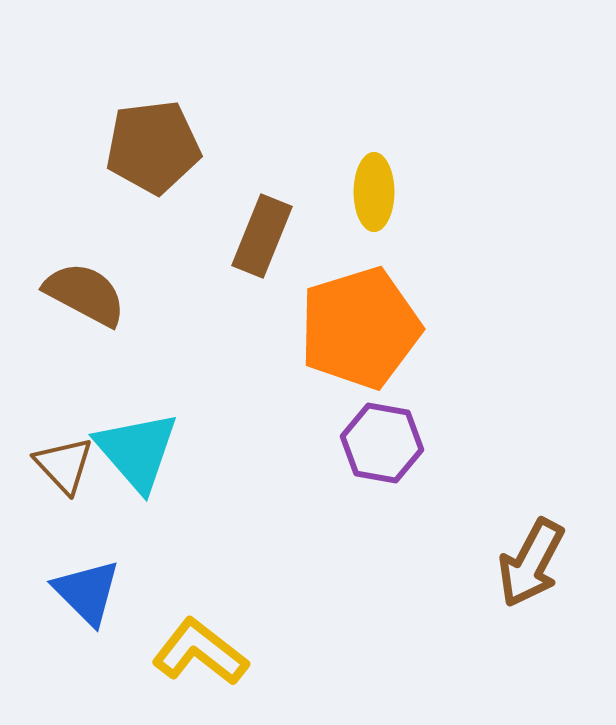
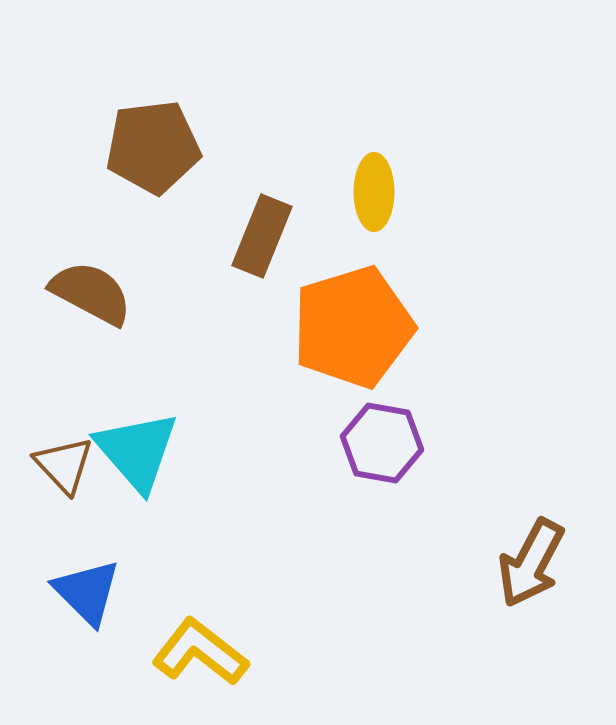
brown semicircle: moved 6 px right, 1 px up
orange pentagon: moved 7 px left, 1 px up
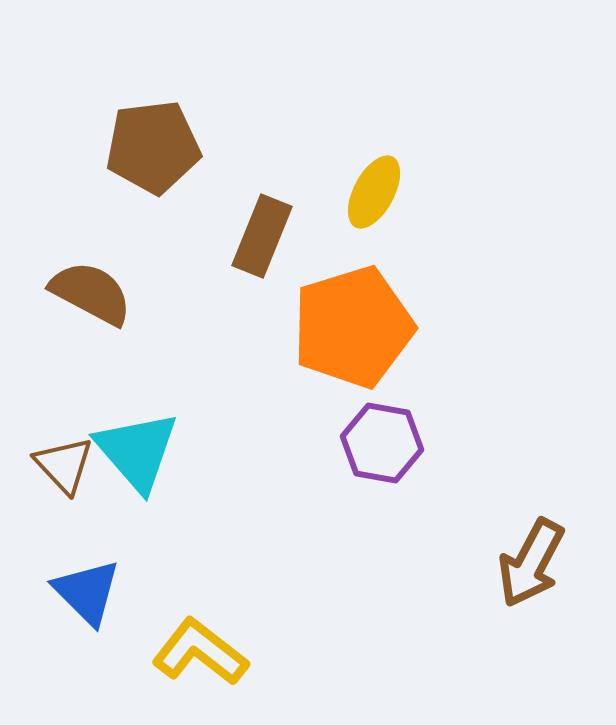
yellow ellipse: rotated 28 degrees clockwise
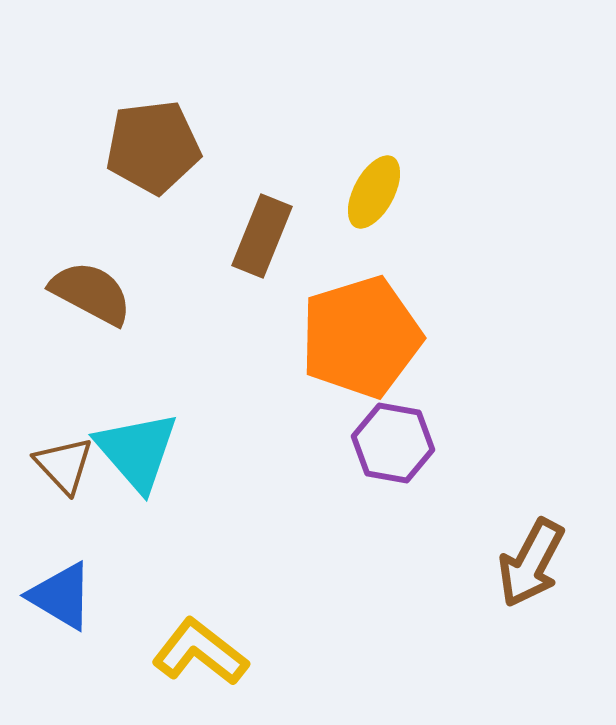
orange pentagon: moved 8 px right, 10 px down
purple hexagon: moved 11 px right
blue triangle: moved 26 px left, 4 px down; rotated 14 degrees counterclockwise
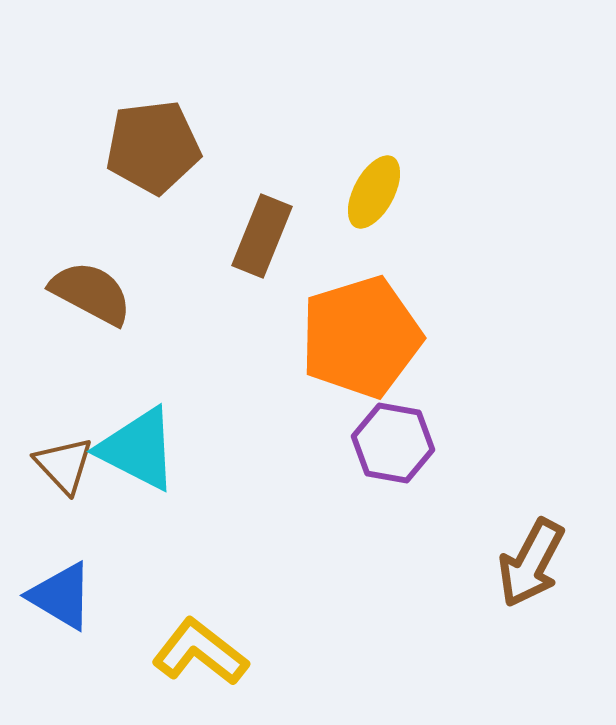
cyan triangle: moved 1 px right, 2 px up; rotated 22 degrees counterclockwise
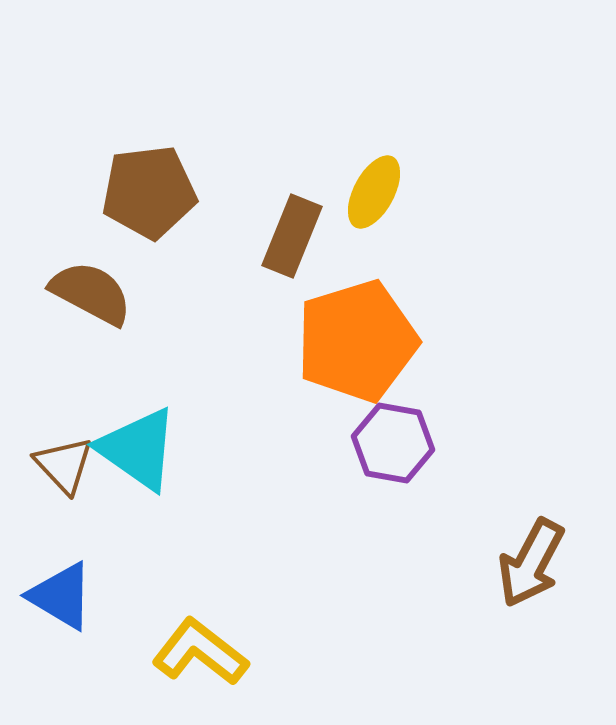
brown pentagon: moved 4 px left, 45 px down
brown rectangle: moved 30 px right
orange pentagon: moved 4 px left, 4 px down
cyan triangle: rotated 8 degrees clockwise
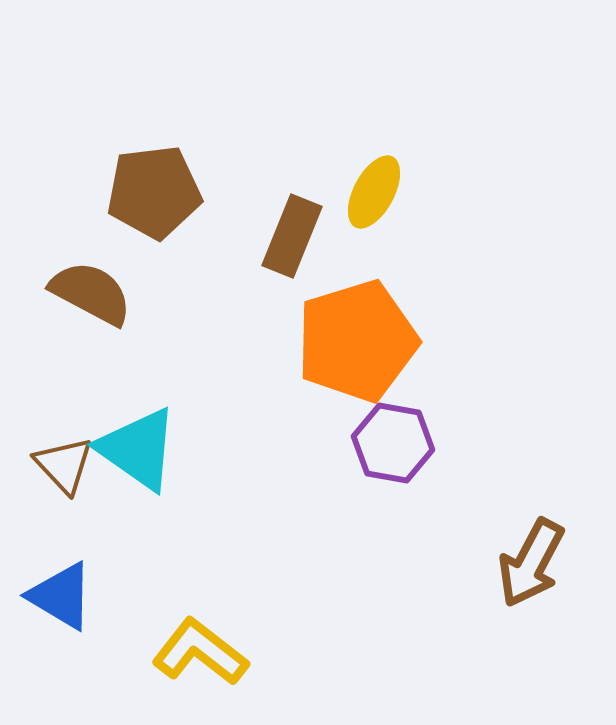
brown pentagon: moved 5 px right
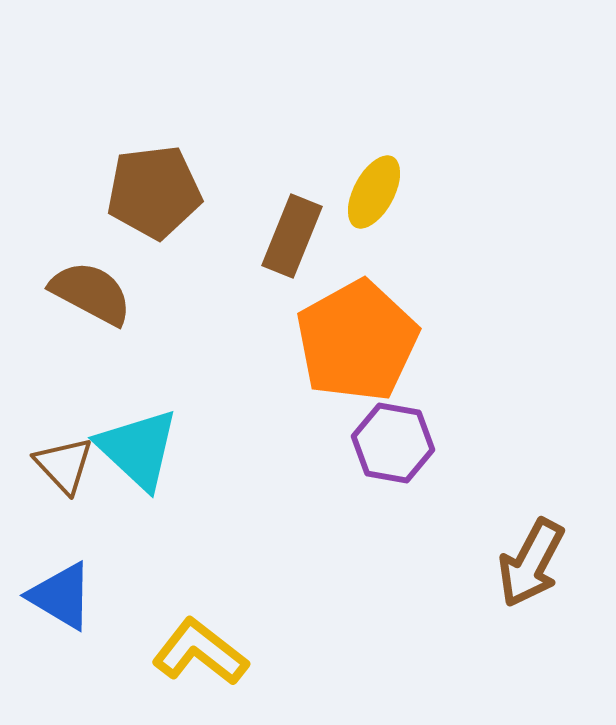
orange pentagon: rotated 12 degrees counterclockwise
cyan triangle: rotated 8 degrees clockwise
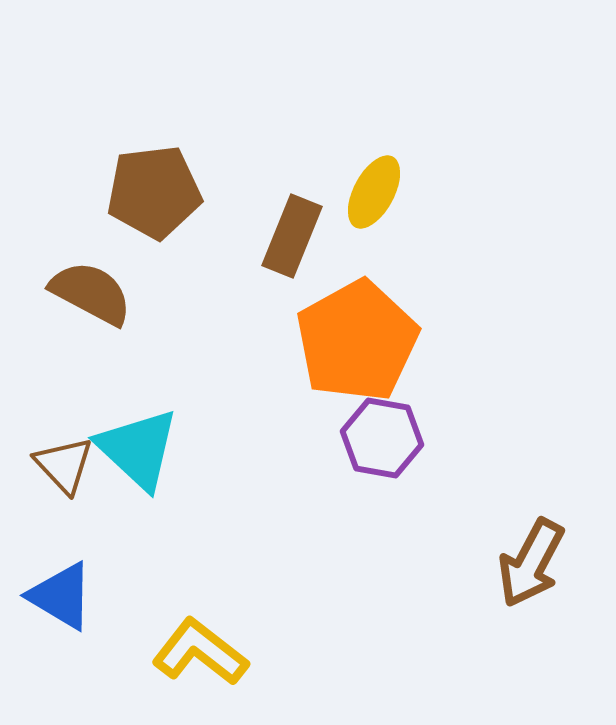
purple hexagon: moved 11 px left, 5 px up
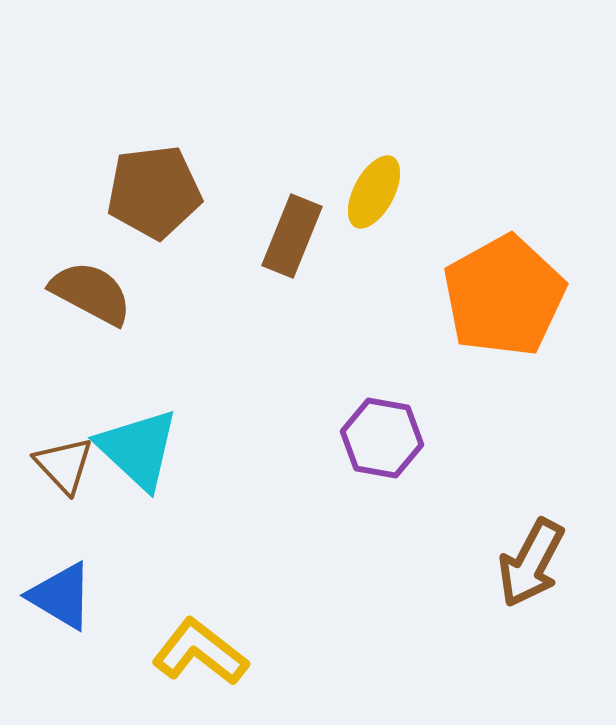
orange pentagon: moved 147 px right, 45 px up
